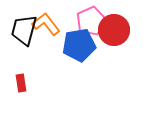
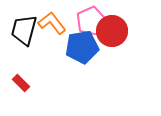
orange L-shape: moved 6 px right, 1 px up
red circle: moved 2 px left, 1 px down
blue pentagon: moved 3 px right, 2 px down
red rectangle: rotated 36 degrees counterclockwise
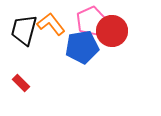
orange L-shape: moved 1 px left, 1 px down
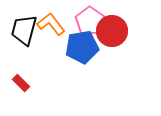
pink pentagon: moved 1 px left; rotated 12 degrees counterclockwise
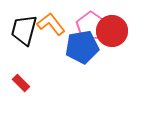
pink pentagon: moved 1 px right, 5 px down
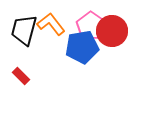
red rectangle: moved 7 px up
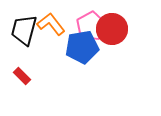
pink pentagon: rotated 8 degrees clockwise
red circle: moved 2 px up
red rectangle: moved 1 px right
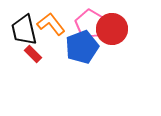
pink pentagon: moved 1 px left, 2 px up; rotated 12 degrees counterclockwise
black trapezoid: rotated 28 degrees counterclockwise
blue pentagon: rotated 12 degrees counterclockwise
red rectangle: moved 11 px right, 22 px up
